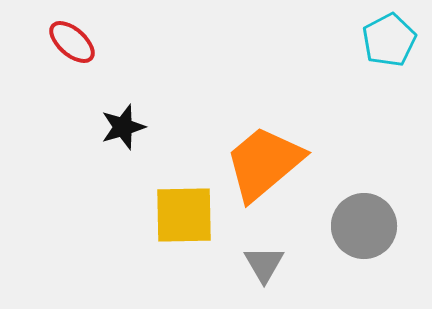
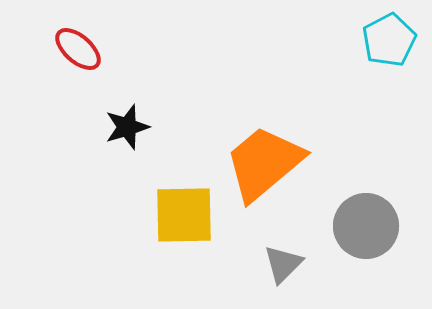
red ellipse: moved 6 px right, 7 px down
black star: moved 4 px right
gray circle: moved 2 px right
gray triangle: moved 19 px right; rotated 15 degrees clockwise
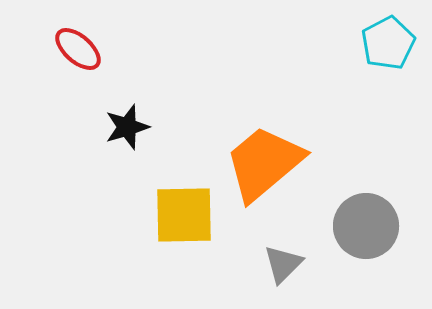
cyan pentagon: moved 1 px left, 3 px down
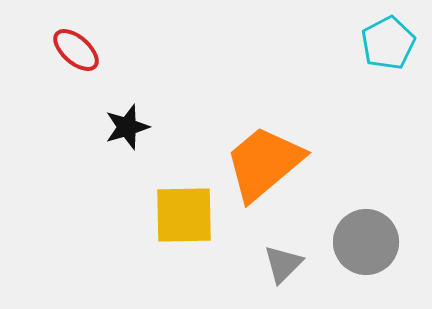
red ellipse: moved 2 px left, 1 px down
gray circle: moved 16 px down
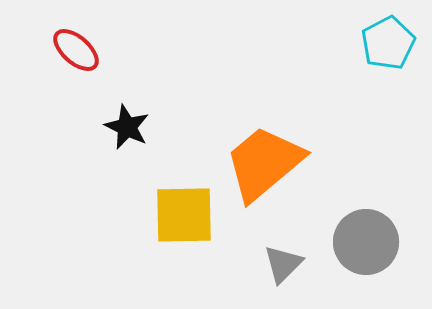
black star: rotated 30 degrees counterclockwise
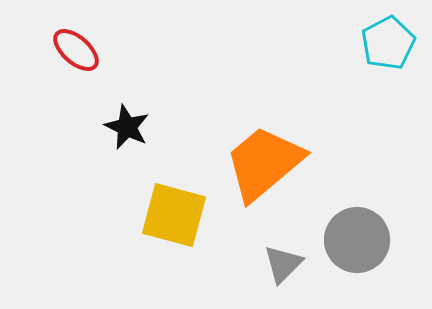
yellow square: moved 10 px left; rotated 16 degrees clockwise
gray circle: moved 9 px left, 2 px up
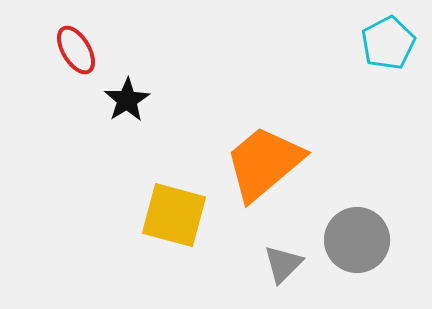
red ellipse: rotated 18 degrees clockwise
black star: moved 27 px up; rotated 15 degrees clockwise
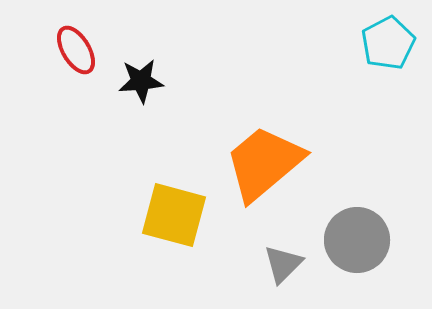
black star: moved 14 px right, 19 px up; rotated 27 degrees clockwise
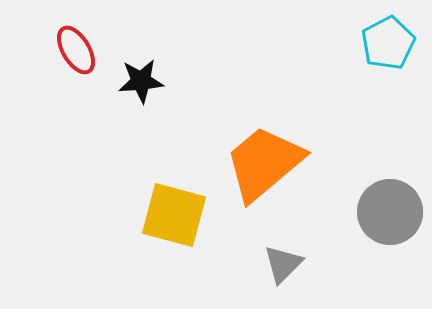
gray circle: moved 33 px right, 28 px up
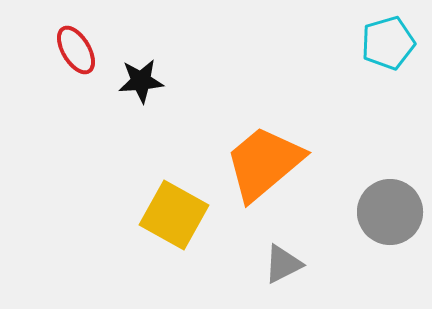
cyan pentagon: rotated 12 degrees clockwise
yellow square: rotated 14 degrees clockwise
gray triangle: rotated 18 degrees clockwise
